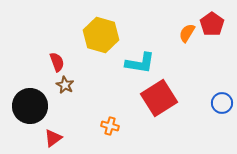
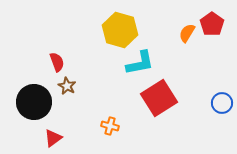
yellow hexagon: moved 19 px right, 5 px up
cyan L-shape: rotated 20 degrees counterclockwise
brown star: moved 2 px right, 1 px down
black circle: moved 4 px right, 4 px up
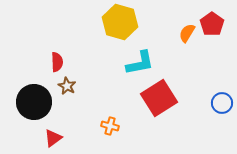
yellow hexagon: moved 8 px up
red semicircle: rotated 18 degrees clockwise
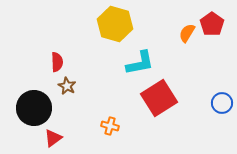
yellow hexagon: moved 5 px left, 2 px down
black circle: moved 6 px down
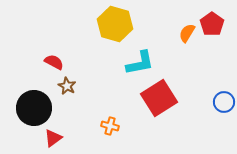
red semicircle: moved 3 px left; rotated 60 degrees counterclockwise
blue circle: moved 2 px right, 1 px up
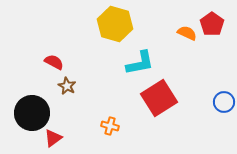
orange semicircle: rotated 84 degrees clockwise
black circle: moved 2 px left, 5 px down
